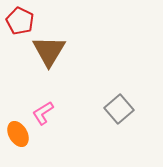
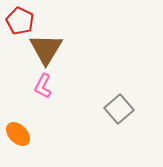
brown triangle: moved 3 px left, 2 px up
pink L-shape: moved 27 px up; rotated 30 degrees counterclockwise
orange ellipse: rotated 15 degrees counterclockwise
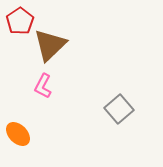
red pentagon: rotated 12 degrees clockwise
brown triangle: moved 4 px right, 4 px up; rotated 15 degrees clockwise
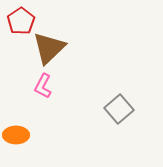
red pentagon: moved 1 px right
brown triangle: moved 1 px left, 3 px down
orange ellipse: moved 2 px left, 1 px down; rotated 45 degrees counterclockwise
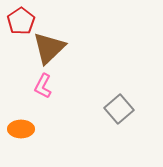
orange ellipse: moved 5 px right, 6 px up
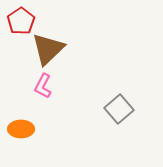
brown triangle: moved 1 px left, 1 px down
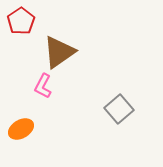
brown triangle: moved 11 px right, 3 px down; rotated 9 degrees clockwise
orange ellipse: rotated 30 degrees counterclockwise
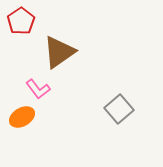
pink L-shape: moved 5 px left, 3 px down; rotated 65 degrees counterclockwise
orange ellipse: moved 1 px right, 12 px up
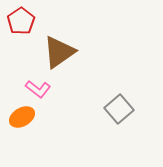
pink L-shape: rotated 15 degrees counterclockwise
